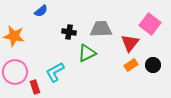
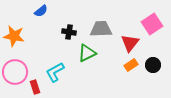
pink square: moved 2 px right; rotated 20 degrees clockwise
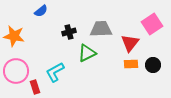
black cross: rotated 24 degrees counterclockwise
orange rectangle: moved 1 px up; rotated 32 degrees clockwise
pink circle: moved 1 px right, 1 px up
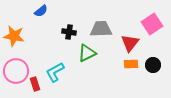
black cross: rotated 24 degrees clockwise
red rectangle: moved 3 px up
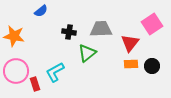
green triangle: rotated 12 degrees counterclockwise
black circle: moved 1 px left, 1 px down
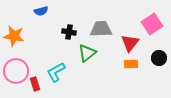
blue semicircle: rotated 24 degrees clockwise
black circle: moved 7 px right, 8 px up
cyan L-shape: moved 1 px right
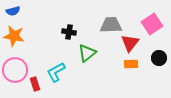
blue semicircle: moved 28 px left
gray trapezoid: moved 10 px right, 4 px up
pink circle: moved 1 px left, 1 px up
